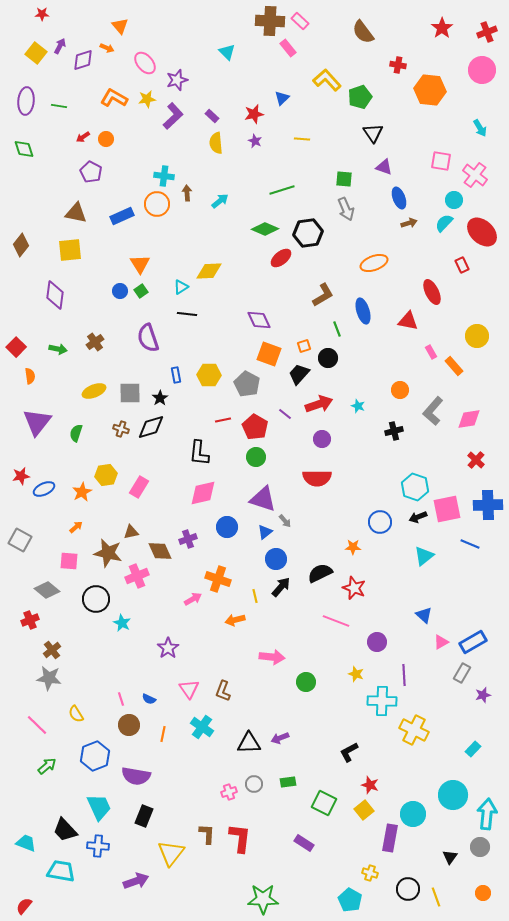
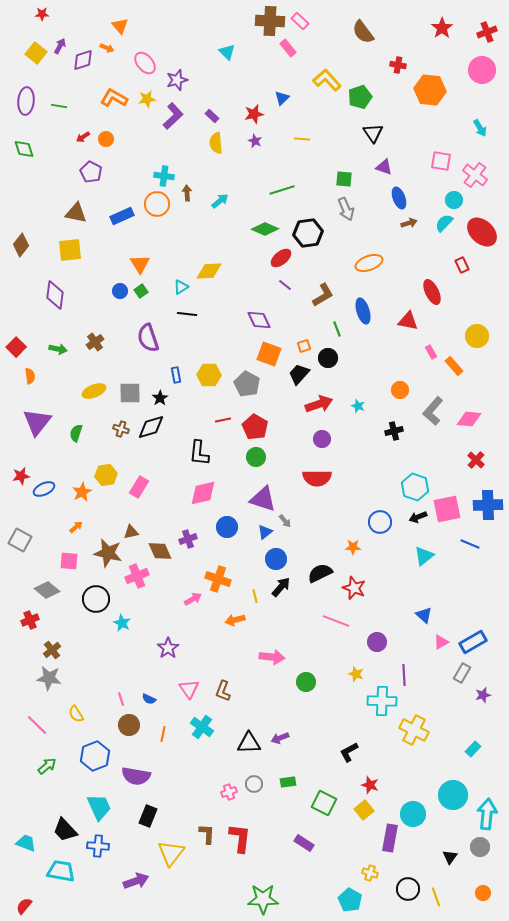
orange ellipse at (374, 263): moved 5 px left
purple line at (285, 414): moved 129 px up
pink diamond at (469, 419): rotated 15 degrees clockwise
black rectangle at (144, 816): moved 4 px right
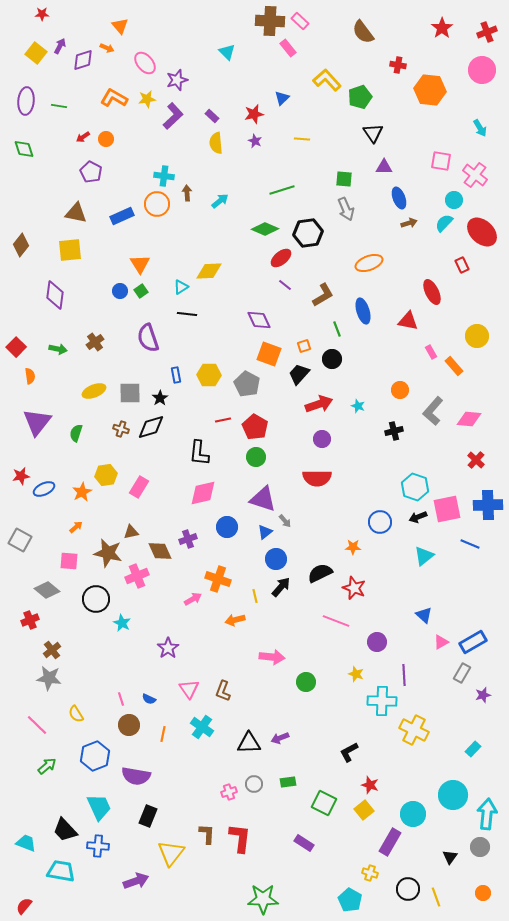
purple triangle at (384, 167): rotated 18 degrees counterclockwise
black circle at (328, 358): moved 4 px right, 1 px down
purple rectangle at (390, 838): moved 4 px down; rotated 20 degrees clockwise
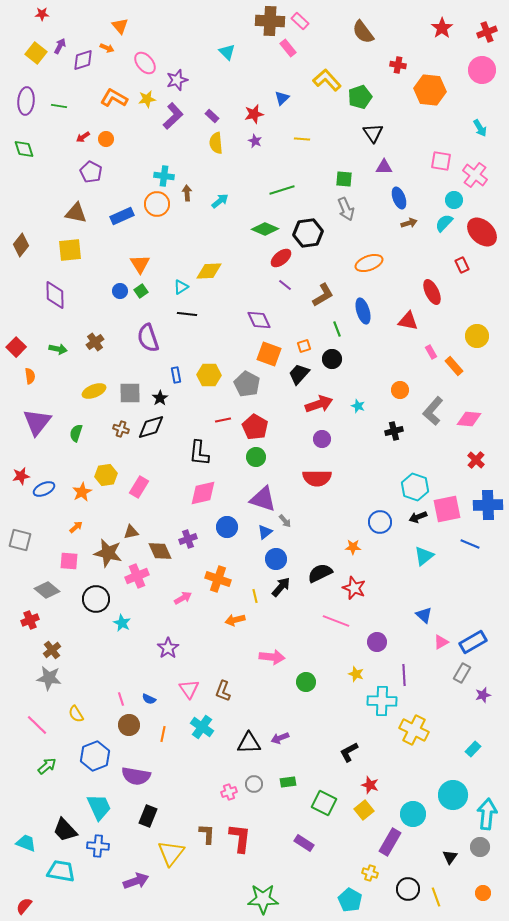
purple diamond at (55, 295): rotated 8 degrees counterclockwise
gray square at (20, 540): rotated 15 degrees counterclockwise
pink arrow at (193, 599): moved 10 px left, 1 px up
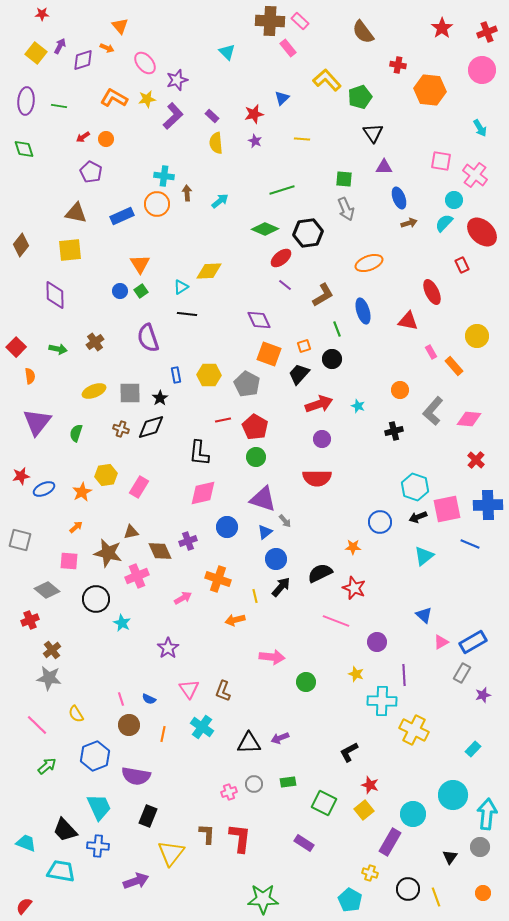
purple cross at (188, 539): moved 2 px down
